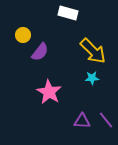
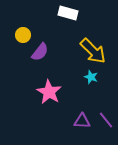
cyan star: moved 1 px left, 1 px up; rotated 24 degrees clockwise
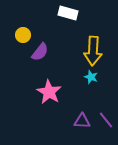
yellow arrow: rotated 48 degrees clockwise
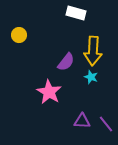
white rectangle: moved 8 px right
yellow circle: moved 4 px left
purple semicircle: moved 26 px right, 10 px down
purple line: moved 4 px down
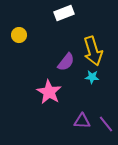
white rectangle: moved 12 px left; rotated 36 degrees counterclockwise
yellow arrow: rotated 20 degrees counterclockwise
cyan star: moved 1 px right; rotated 16 degrees counterclockwise
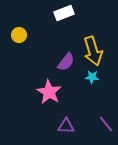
purple triangle: moved 16 px left, 5 px down
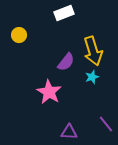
cyan star: rotated 24 degrees counterclockwise
purple triangle: moved 3 px right, 6 px down
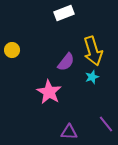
yellow circle: moved 7 px left, 15 px down
